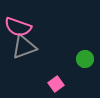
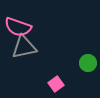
gray triangle: rotated 8 degrees clockwise
green circle: moved 3 px right, 4 px down
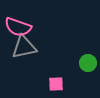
pink square: rotated 35 degrees clockwise
